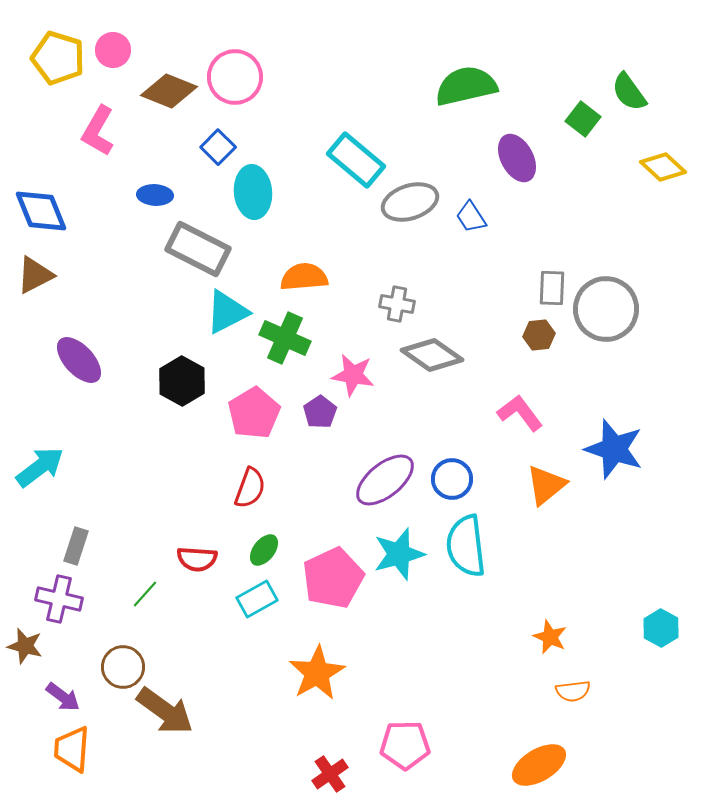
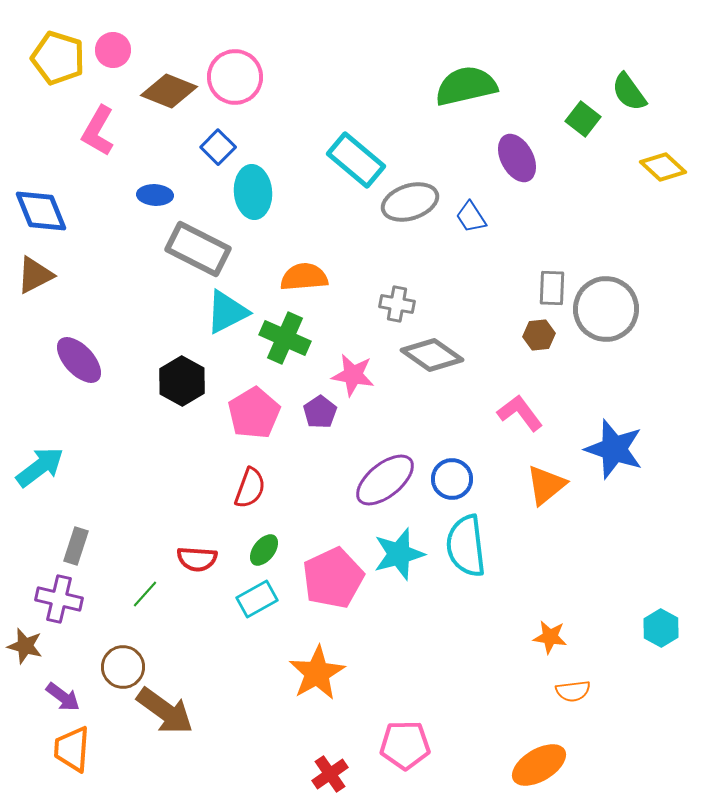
orange star at (550, 637): rotated 16 degrees counterclockwise
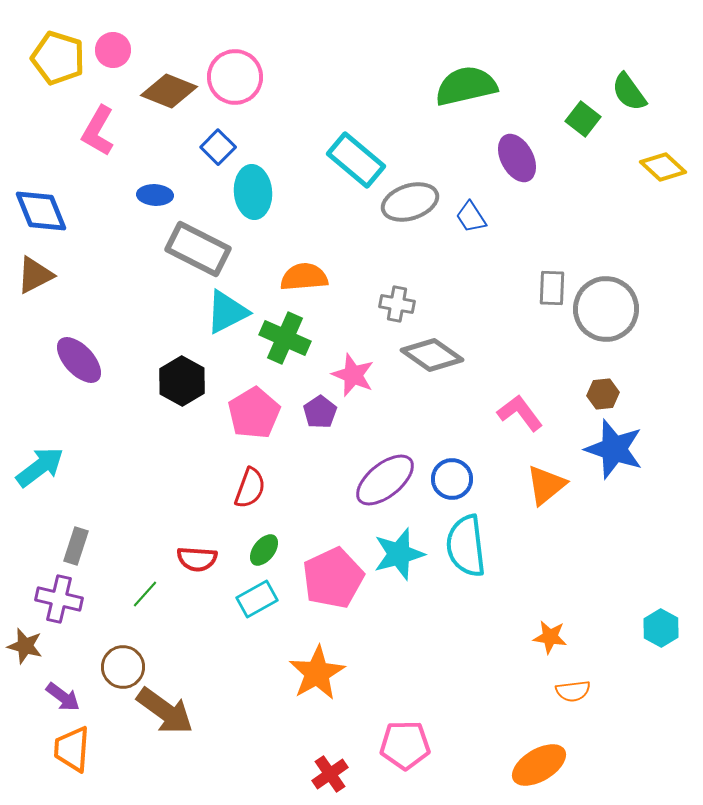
brown hexagon at (539, 335): moved 64 px right, 59 px down
pink star at (353, 375): rotated 12 degrees clockwise
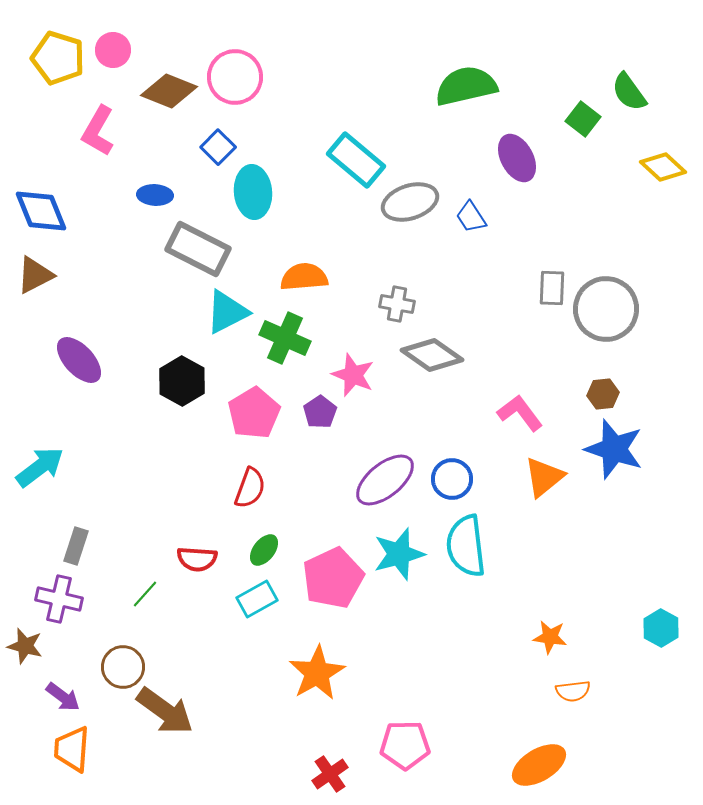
orange triangle at (546, 485): moved 2 px left, 8 px up
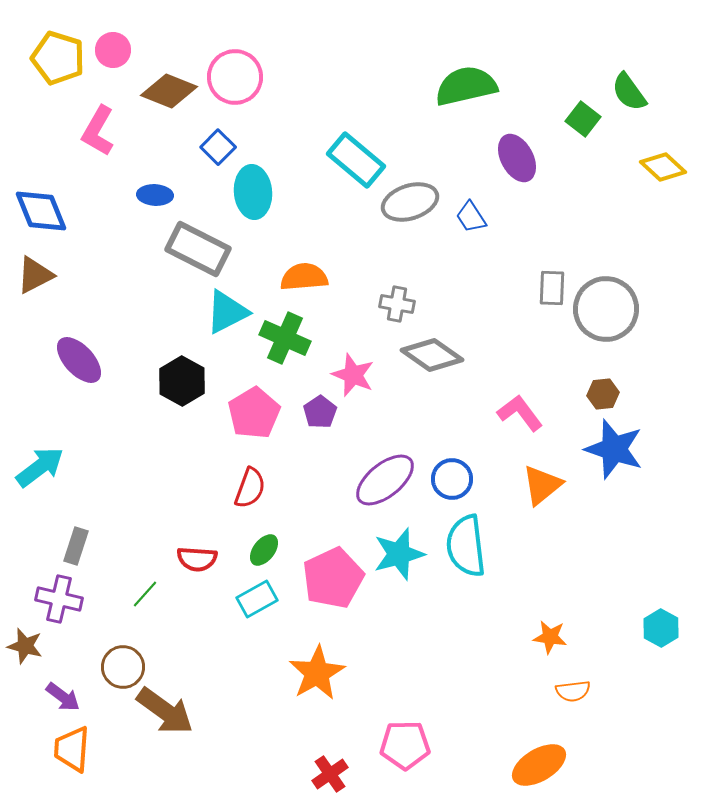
orange triangle at (544, 477): moved 2 px left, 8 px down
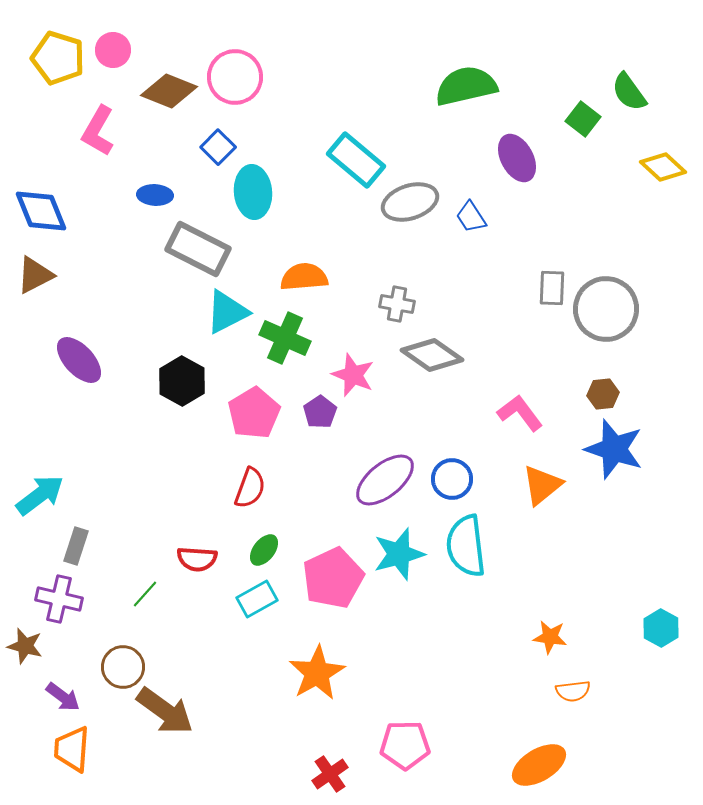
cyan arrow at (40, 467): moved 28 px down
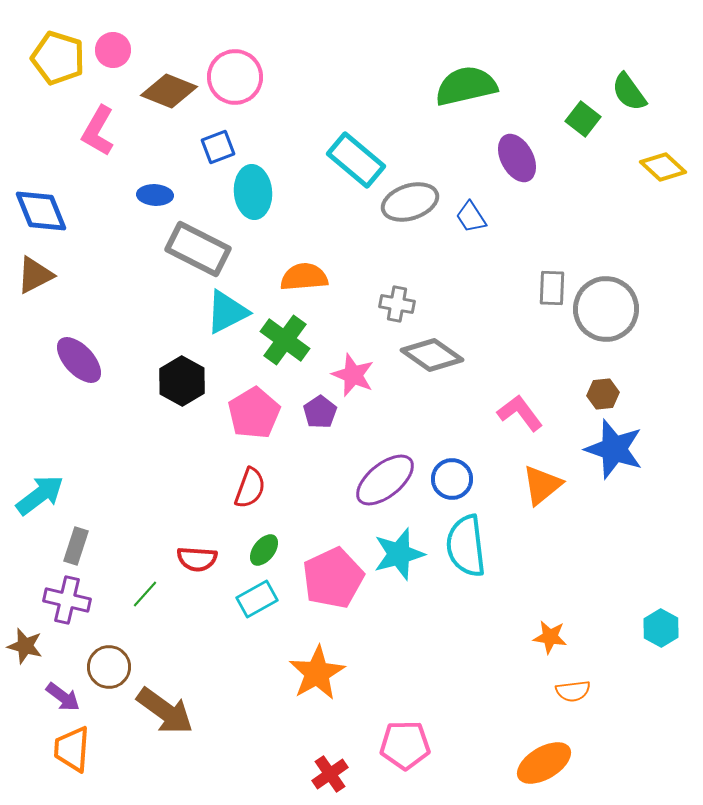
blue square at (218, 147): rotated 24 degrees clockwise
green cross at (285, 338): moved 2 px down; rotated 12 degrees clockwise
purple cross at (59, 599): moved 8 px right, 1 px down
brown circle at (123, 667): moved 14 px left
orange ellipse at (539, 765): moved 5 px right, 2 px up
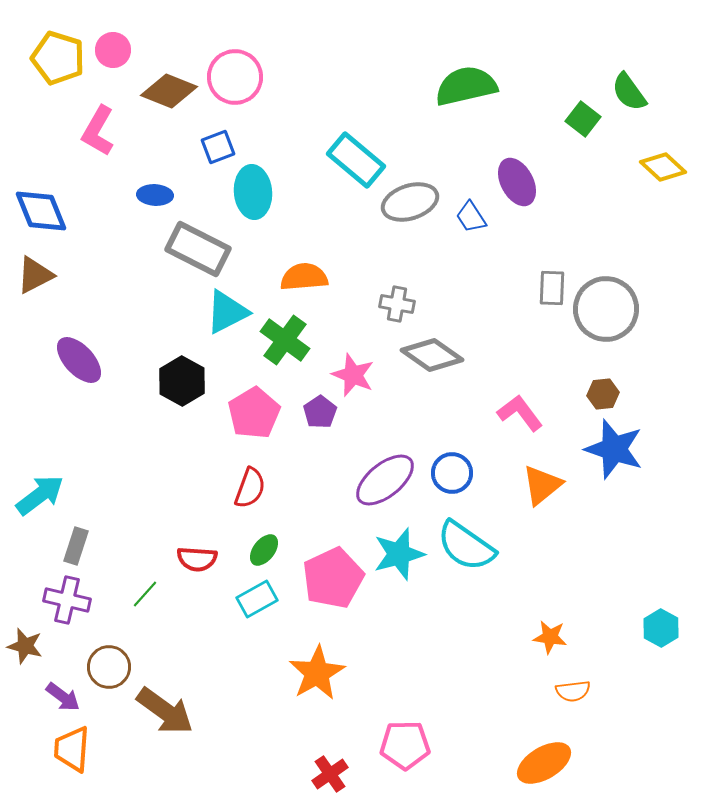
purple ellipse at (517, 158): moved 24 px down
blue circle at (452, 479): moved 6 px up
cyan semicircle at (466, 546): rotated 48 degrees counterclockwise
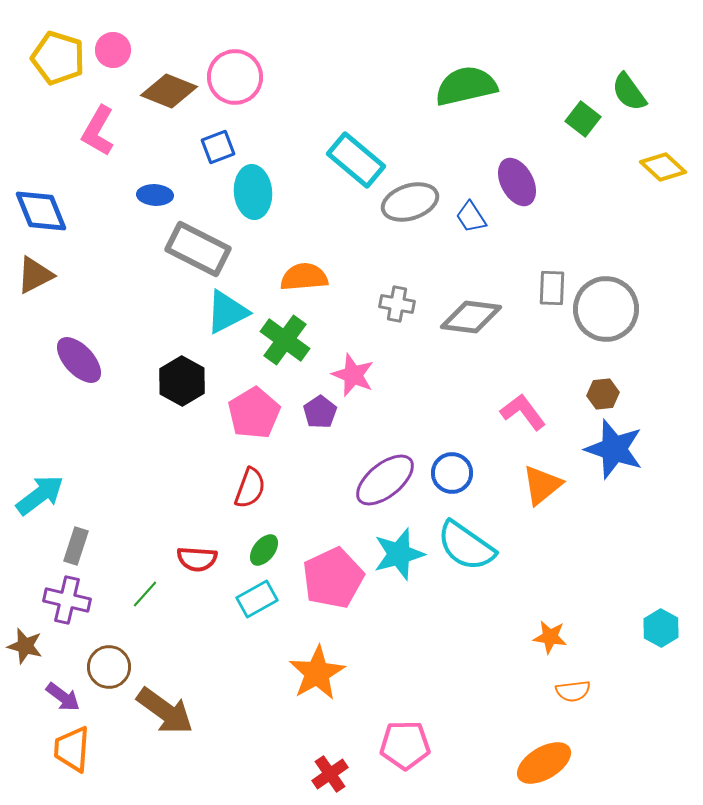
gray diamond at (432, 355): moved 39 px right, 38 px up; rotated 28 degrees counterclockwise
pink L-shape at (520, 413): moved 3 px right, 1 px up
